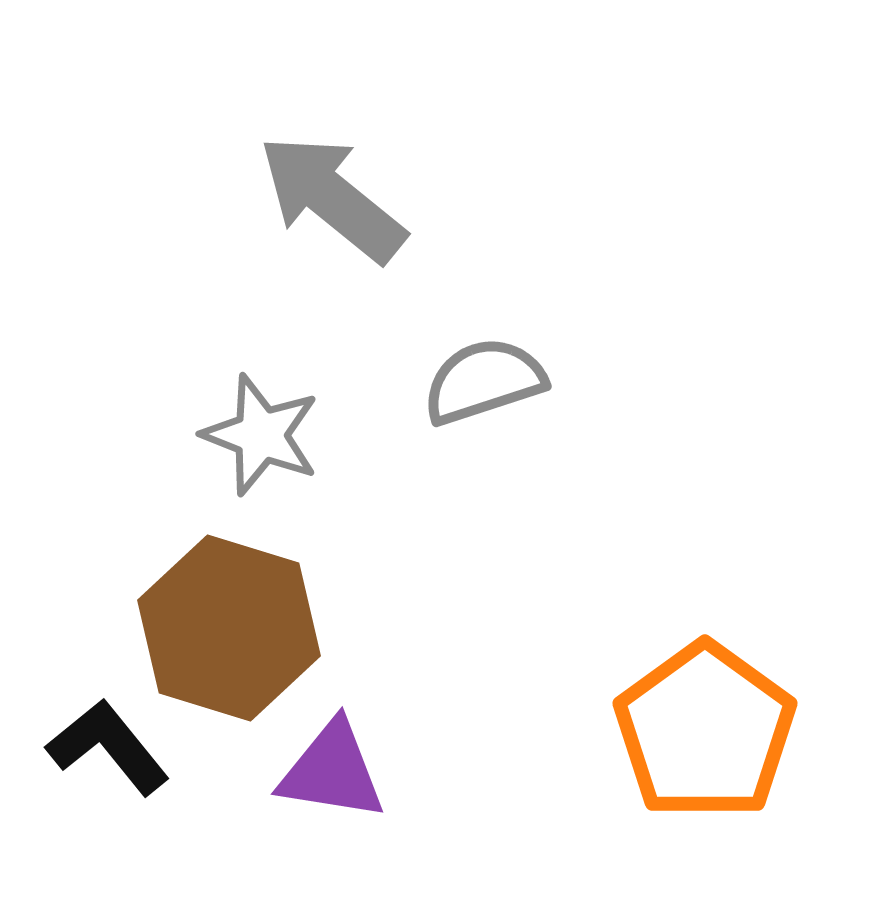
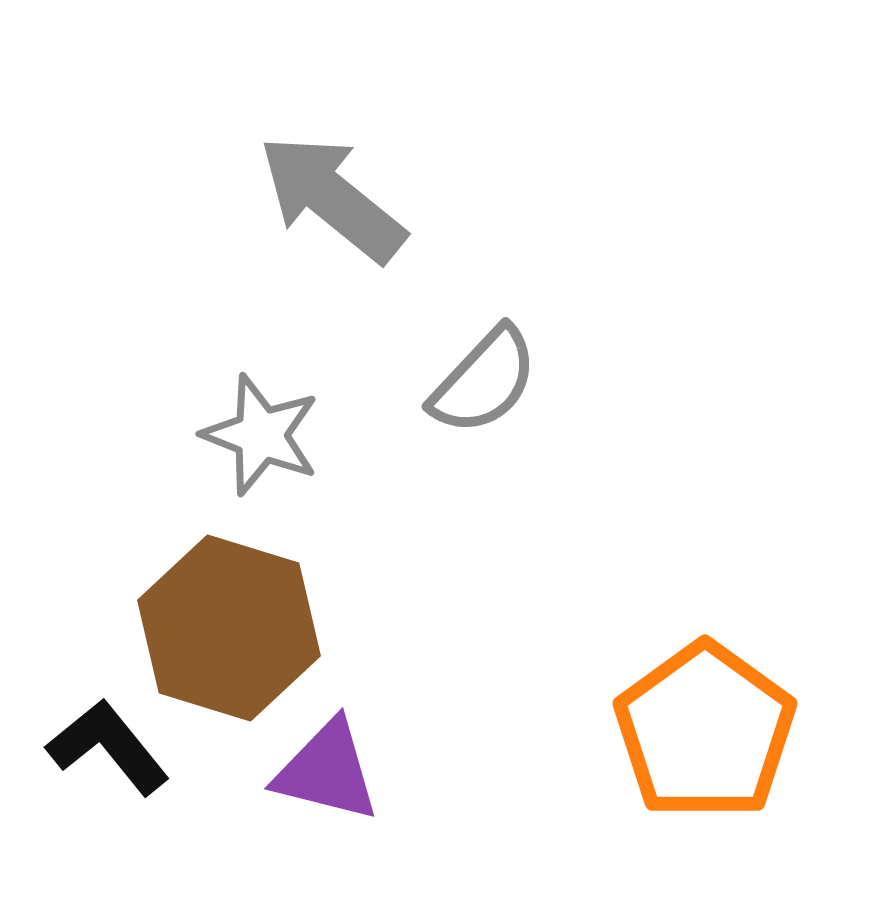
gray semicircle: rotated 151 degrees clockwise
purple triangle: moved 5 px left; rotated 5 degrees clockwise
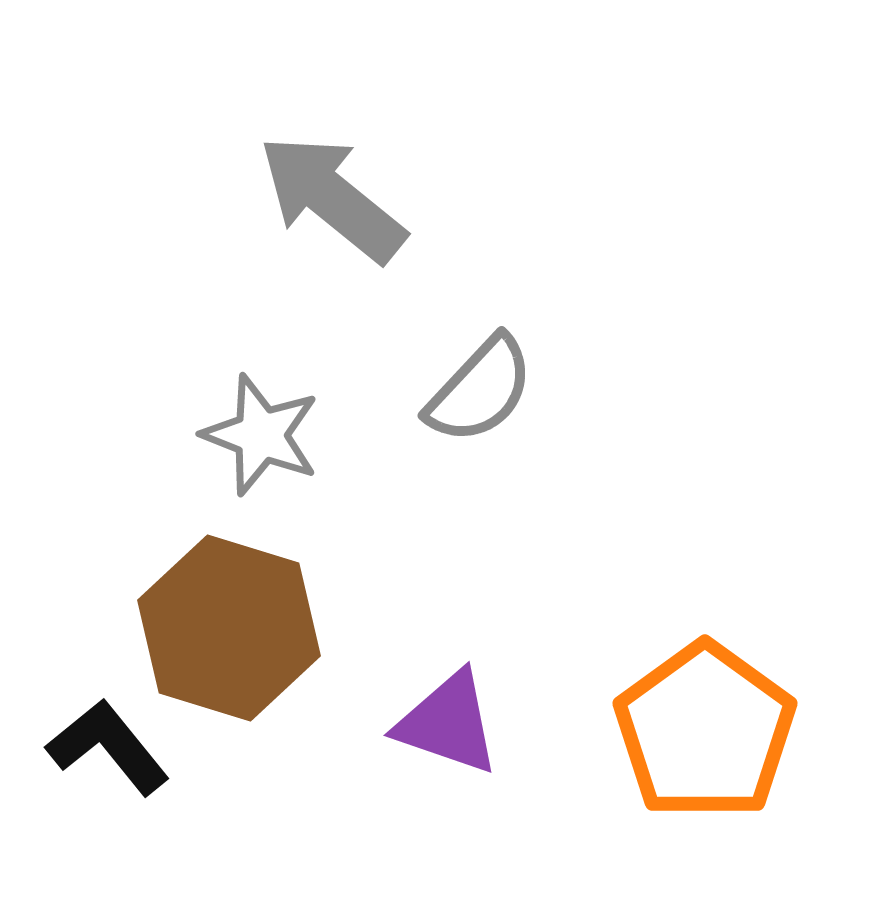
gray semicircle: moved 4 px left, 9 px down
purple triangle: moved 121 px right, 48 px up; rotated 5 degrees clockwise
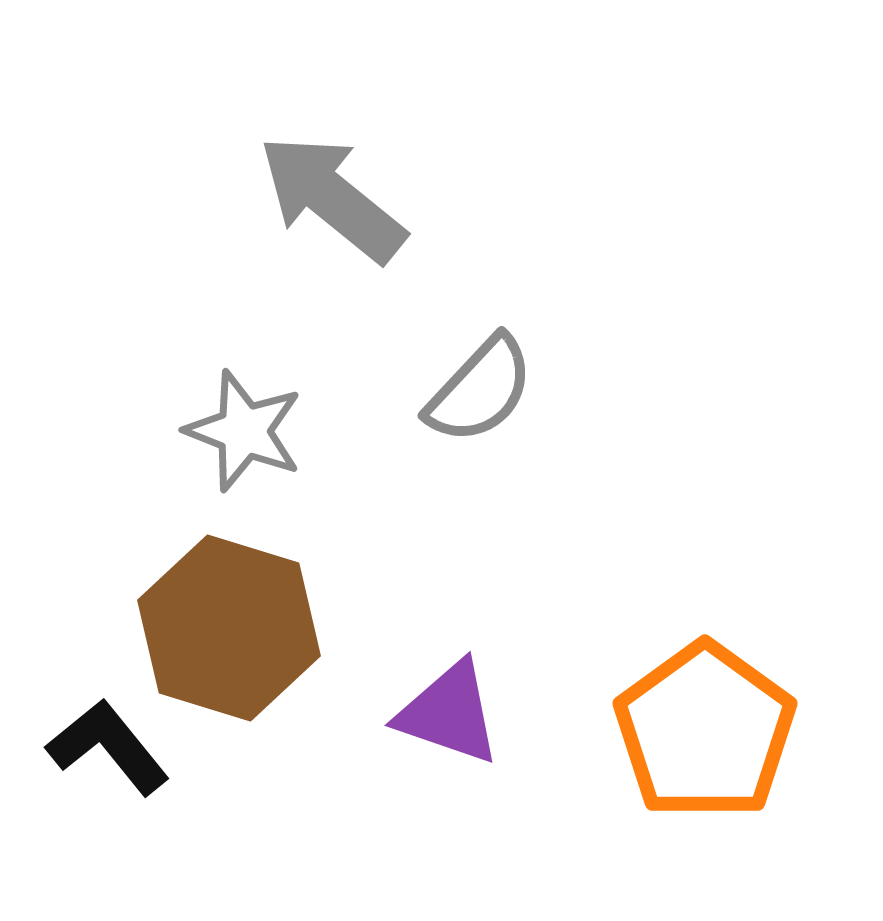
gray star: moved 17 px left, 4 px up
purple triangle: moved 1 px right, 10 px up
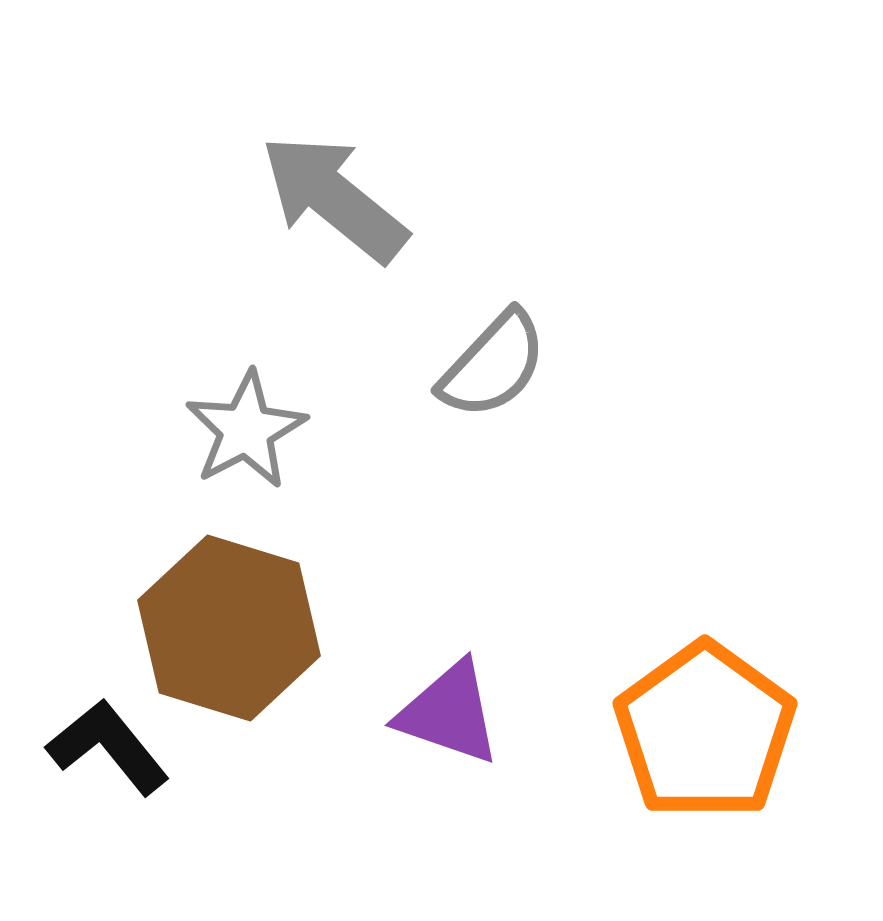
gray arrow: moved 2 px right
gray semicircle: moved 13 px right, 25 px up
gray star: moved 2 px right, 1 px up; rotated 23 degrees clockwise
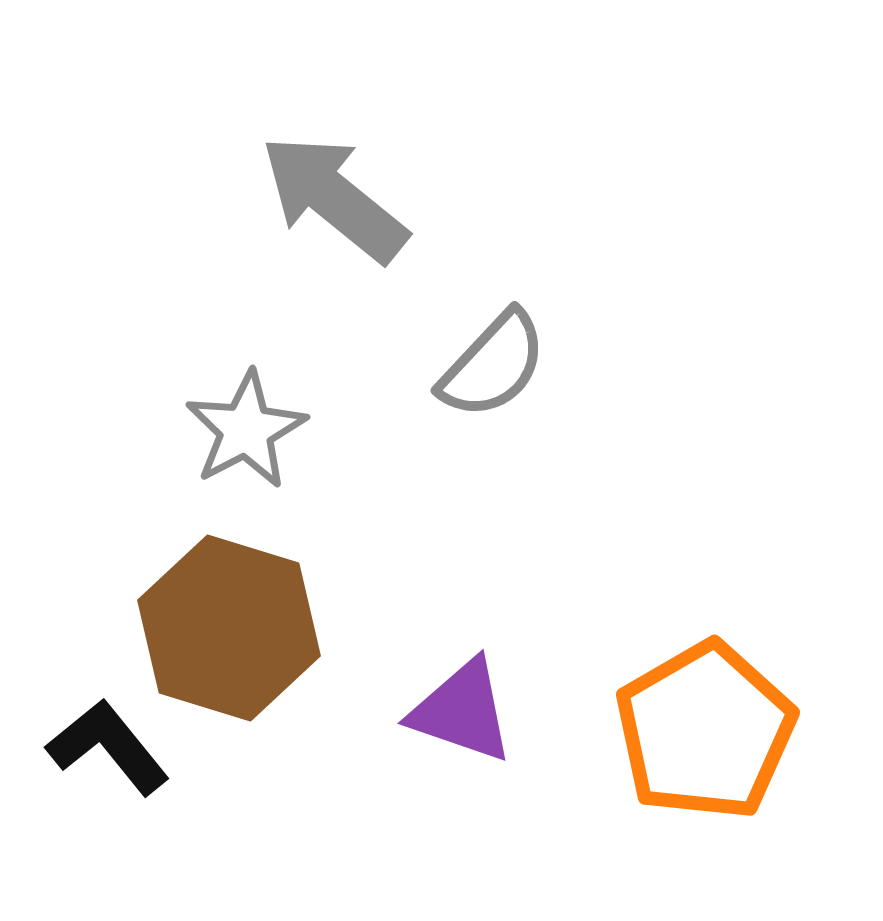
purple triangle: moved 13 px right, 2 px up
orange pentagon: rotated 6 degrees clockwise
